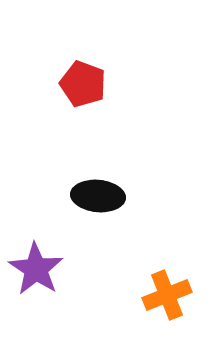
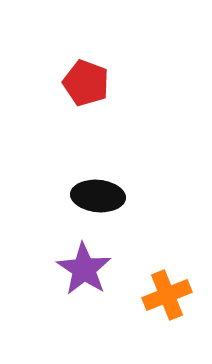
red pentagon: moved 3 px right, 1 px up
purple star: moved 48 px right
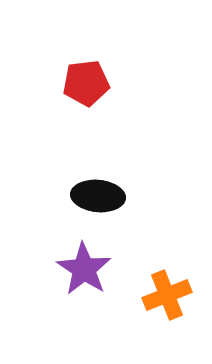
red pentagon: rotated 27 degrees counterclockwise
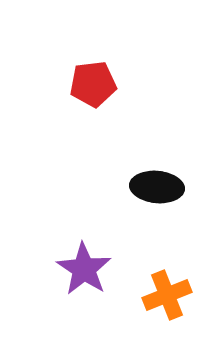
red pentagon: moved 7 px right, 1 px down
black ellipse: moved 59 px right, 9 px up
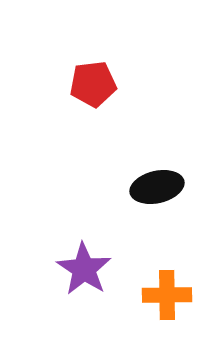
black ellipse: rotated 18 degrees counterclockwise
orange cross: rotated 21 degrees clockwise
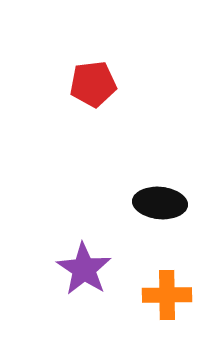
black ellipse: moved 3 px right, 16 px down; rotated 18 degrees clockwise
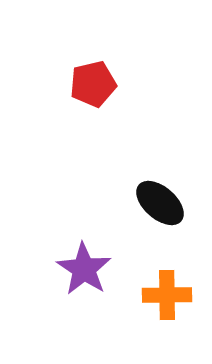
red pentagon: rotated 6 degrees counterclockwise
black ellipse: rotated 36 degrees clockwise
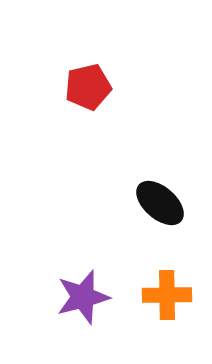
red pentagon: moved 5 px left, 3 px down
purple star: moved 1 px left, 28 px down; rotated 24 degrees clockwise
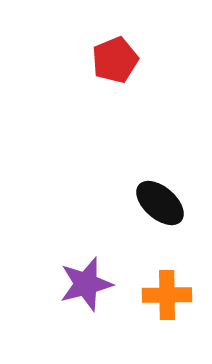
red pentagon: moved 27 px right, 27 px up; rotated 9 degrees counterclockwise
purple star: moved 3 px right, 13 px up
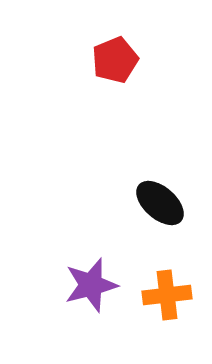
purple star: moved 5 px right, 1 px down
orange cross: rotated 6 degrees counterclockwise
